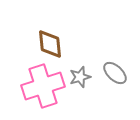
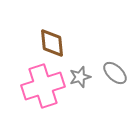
brown diamond: moved 2 px right, 1 px up
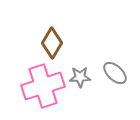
brown diamond: rotated 36 degrees clockwise
gray star: rotated 15 degrees clockwise
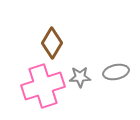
gray ellipse: moved 1 px right, 1 px up; rotated 55 degrees counterclockwise
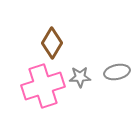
gray ellipse: moved 1 px right
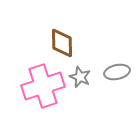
brown diamond: moved 10 px right; rotated 32 degrees counterclockwise
gray star: rotated 25 degrees clockwise
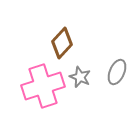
brown diamond: rotated 44 degrees clockwise
gray ellipse: rotated 55 degrees counterclockwise
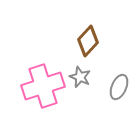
brown diamond: moved 26 px right, 2 px up
gray ellipse: moved 2 px right, 15 px down
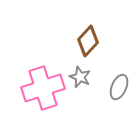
pink cross: moved 2 px down
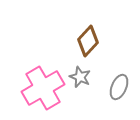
pink cross: rotated 12 degrees counterclockwise
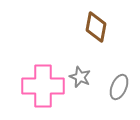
brown diamond: moved 8 px right, 14 px up; rotated 32 degrees counterclockwise
pink cross: moved 2 px up; rotated 30 degrees clockwise
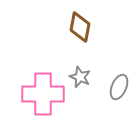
brown diamond: moved 16 px left
pink cross: moved 8 px down
